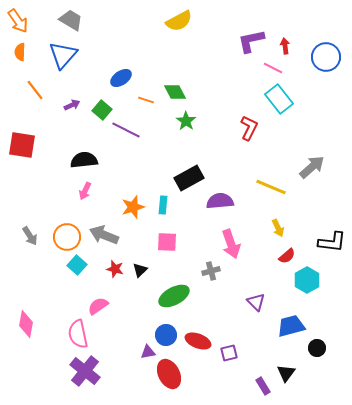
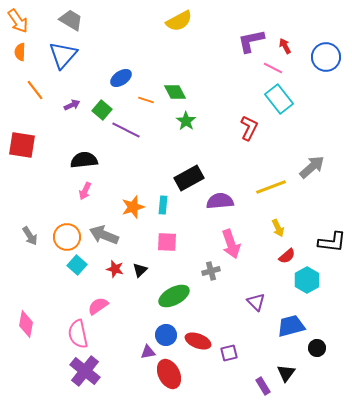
red arrow at (285, 46): rotated 21 degrees counterclockwise
yellow line at (271, 187): rotated 44 degrees counterclockwise
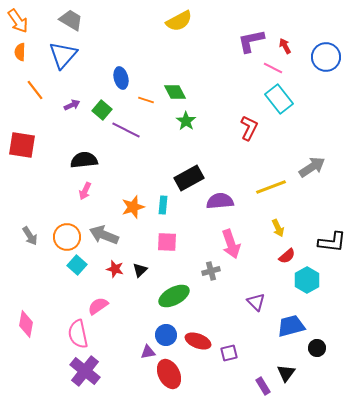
blue ellipse at (121, 78): rotated 70 degrees counterclockwise
gray arrow at (312, 167): rotated 8 degrees clockwise
